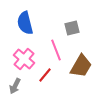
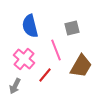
blue semicircle: moved 5 px right, 3 px down
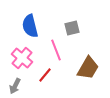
pink cross: moved 2 px left, 1 px up
brown trapezoid: moved 7 px right, 2 px down
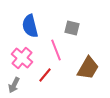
gray square: rotated 28 degrees clockwise
gray arrow: moved 1 px left, 1 px up
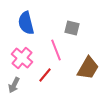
blue semicircle: moved 4 px left, 3 px up
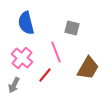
pink line: moved 2 px down
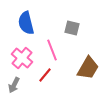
pink line: moved 4 px left, 2 px up
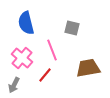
brown trapezoid: rotated 130 degrees counterclockwise
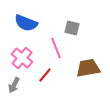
blue semicircle: rotated 55 degrees counterclockwise
pink line: moved 4 px right, 2 px up
